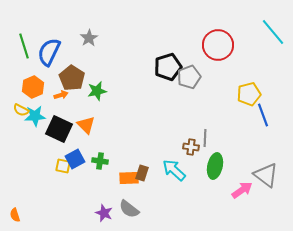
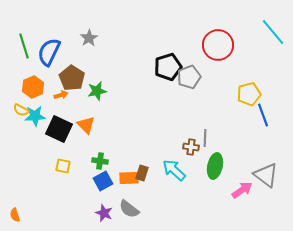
blue square: moved 28 px right, 22 px down
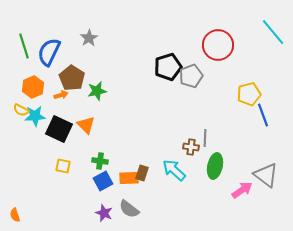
gray pentagon: moved 2 px right, 1 px up
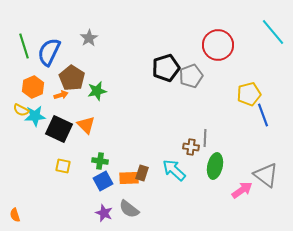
black pentagon: moved 2 px left, 1 px down
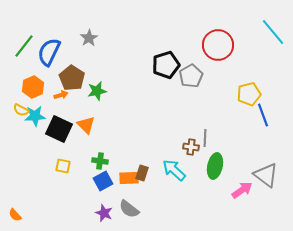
green line: rotated 55 degrees clockwise
black pentagon: moved 3 px up
gray pentagon: rotated 10 degrees counterclockwise
orange semicircle: rotated 24 degrees counterclockwise
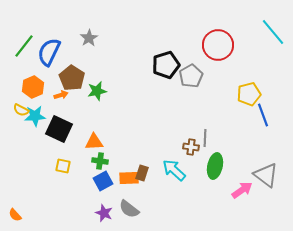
orange triangle: moved 8 px right, 17 px down; rotated 48 degrees counterclockwise
